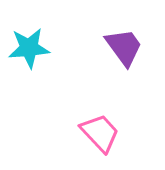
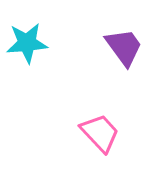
cyan star: moved 2 px left, 5 px up
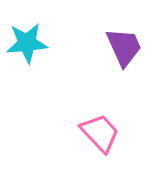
purple trapezoid: rotated 12 degrees clockwise
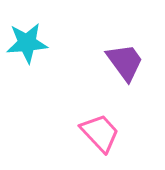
purple trapezoid: moved 1 px right, 15 px down; rotated 12 degrees counterclockwise
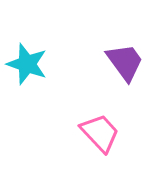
cyan star: moved 21 px down; rotated 24 degrees clockwise
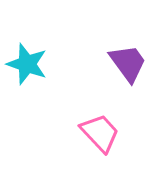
purple trapezoid: moved 3 px right, 1 px down
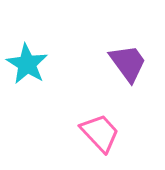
cyan star: rotated 12 degrees clockwise
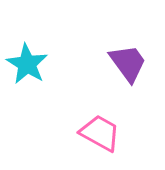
pink trapezoid: rotated 18 degrees counterclockwise
